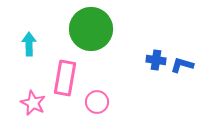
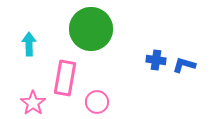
blue L-shape: moved 2 px right
pink star: rotated 10 degrees clockwise
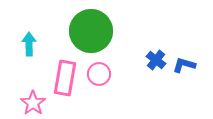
green circle: moved 2 px down
blue cross: rotated 30 degrees clockwise
pink circle: moved 2 px right, 28 px up
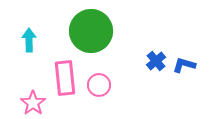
cyan arrow: moved 4 px up
blue cross: moved 1 px down; rotated 12 degrees clockwise
pink circle: moved 11 px down
pink rectangle: rotated 16 degrees counterclockwise
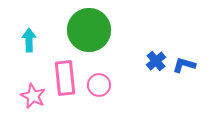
green circle: moved 2 px left, 1 px up
pink star: moved 7 px up; rotated 10 degrees counterclockwise
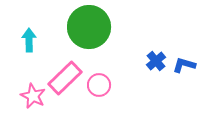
green circle: moved 3 px up
pink rectangle: rotated 52 degrees clockwise
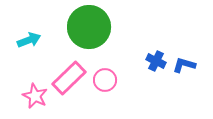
cyan arrow: rotated 70 degrees clockwise
blue cross: rotated 24 degrees counterclockwise
pink rectangle: moved 4 px right
pink circle: moved 6 px right, 5 px up
pink star: moved 2 px right
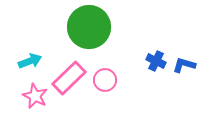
cyan arrow: moved 1 px right, 21 px down
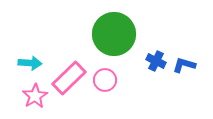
green circle: moved 25 px right, 7 px down
cyan arrow: moved 2 px down; rotated 25 degrees clockwise
pink star: rotated 15 degrees clockwise
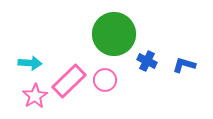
blue cross: moved 9 px left
pink rectangle: moved 3 px down
